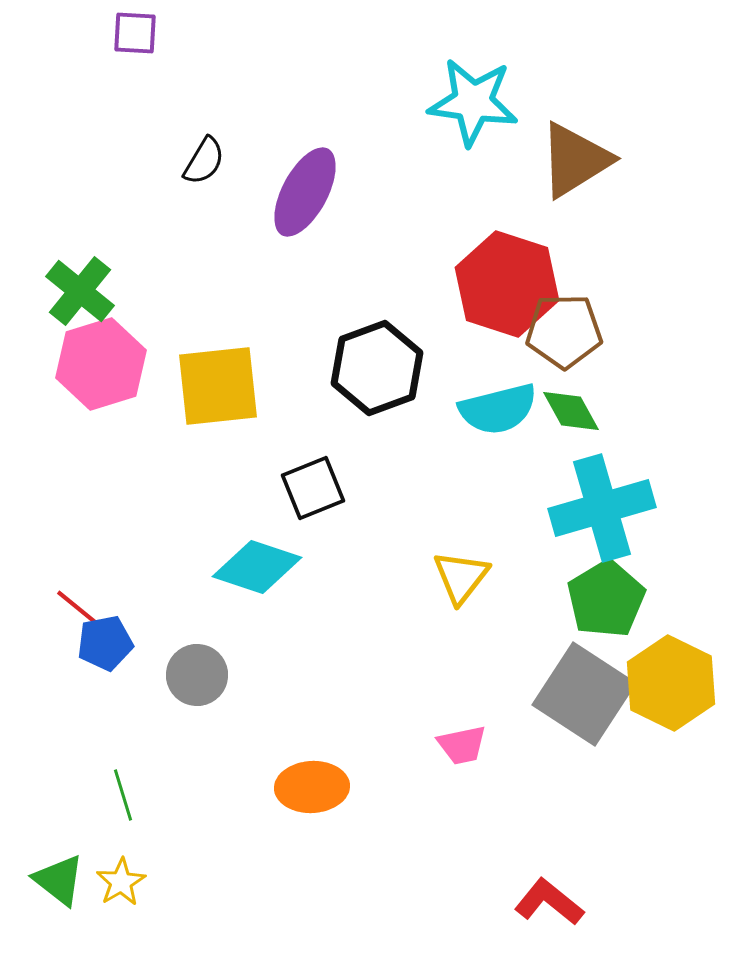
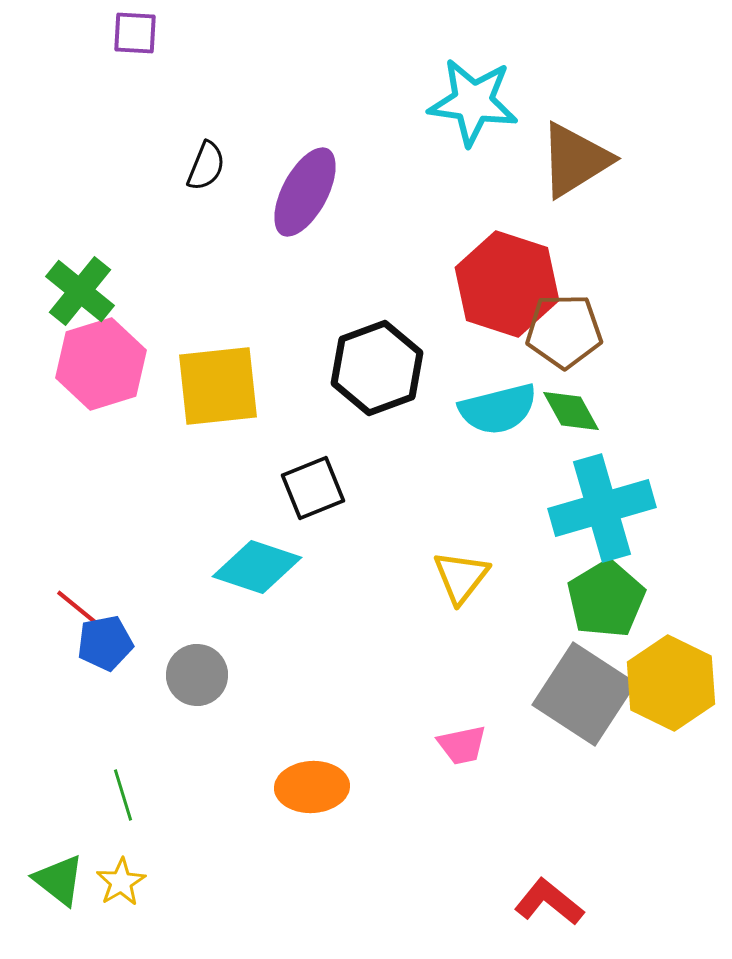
black semicircle: moved 2 px right, 5 px down; rotated 9 degrees counterclockwise
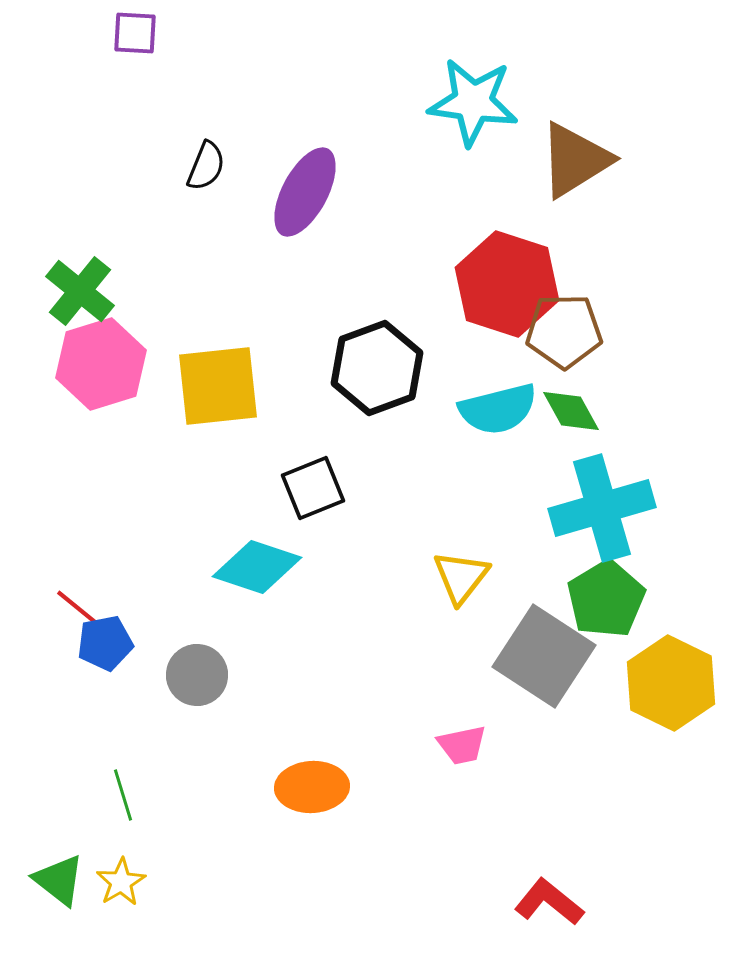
gray square: moved 40 px left, 38 px up
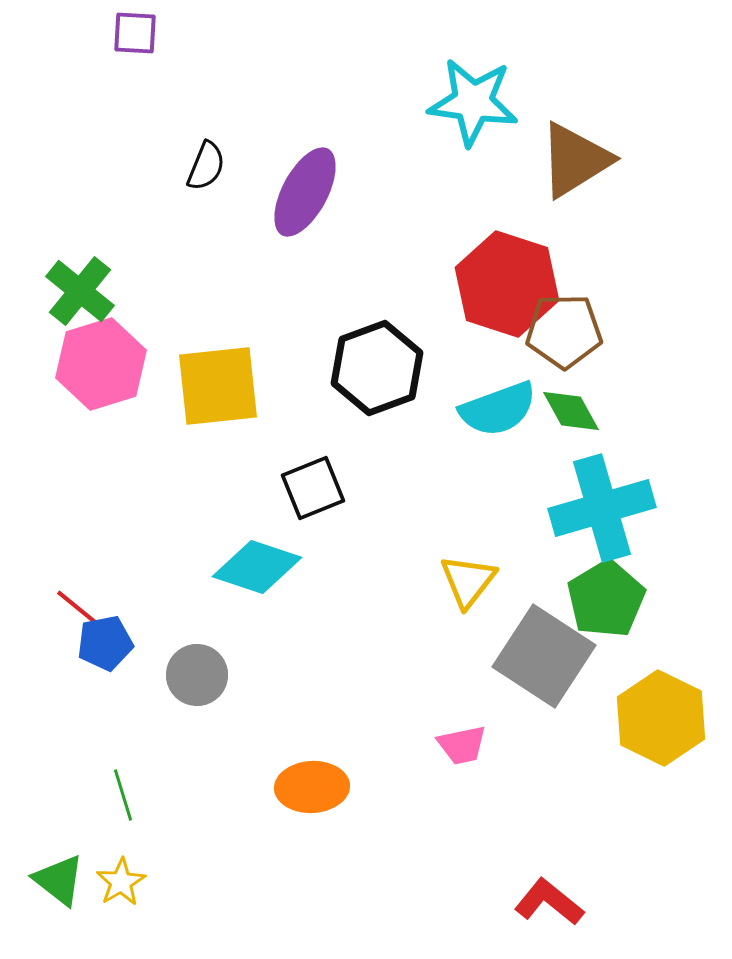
cyan semicircle: rotated 6 degrees counterclockwise
yellow triangle: moved 7 px right, 4 px down
yellow hexagon: moved 10 px left, 35 px down
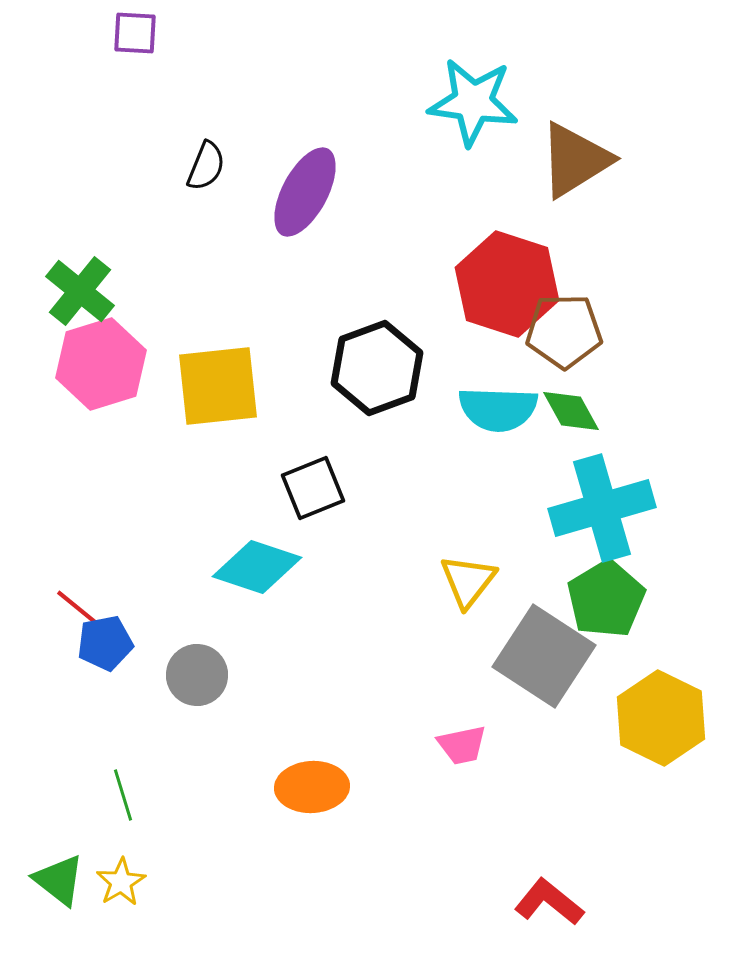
cyan semicircle: rotated 22 degrees clockwise
